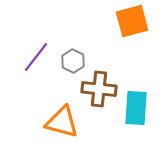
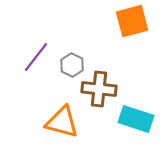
gray hexagon: moved 1 px left, 4 px down
cyan rectangle: moved 11 px down; rotated 76 degrees counterclockwise
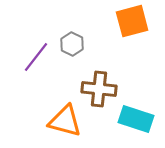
gray hexagon: moved 21 px up
orange triangle: moved 3 px right, 1 px up
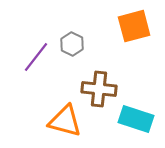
orange square: moved 2 px right, 5 px down
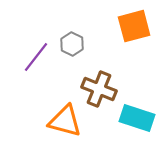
brown cross: rotated 16 degrees clockwise
cyan rectangle: moved 1 px right, 1 px up
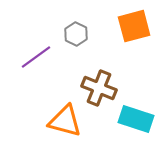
gray hexagon: moved 4 px right, 10 px up
purple line: rotated 16 degrees clockwise
brown cross: moved 1 px up
cyan rectangle: moved 1 px left, 1 px down
